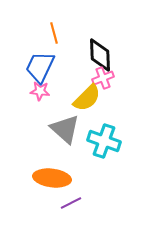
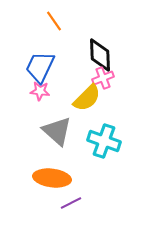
orange line: moved 12 px up; rotated 20 degrees counterclockwise
gray triangle: moved 8 px left, 2 px down
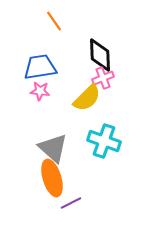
blue trapezoid: rotated 56 degrees clockwise
gray triangle: moved 4 px left, 17 px down
orange ellipse: rotated 66 degrees clockwise
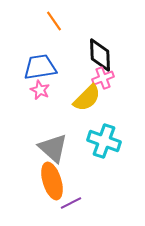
pink star: moved 1 px up; rotated 18 degrees clockwise
orange ellipse: moved 3 px down
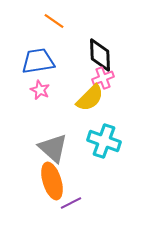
orange line: rotated 20 degrees counterclockwise
blue trapezoid: moved 2 px left, 6 px up
yellow semicircle: moved 3 px right
